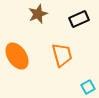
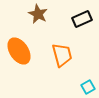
brown star: rotated 24 degrees counterclockwise
black rectangle: moved 3 px right
orange ellipse: moved 2 px right, 5 px up
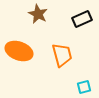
orange ellipse: rotated 36 degrees counterclockwise
cyan square: moved 4 px left; rotated 16 degrees clockwise
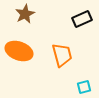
brown star: moved 13 px left; rotated 18 degrees clockwise
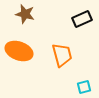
brown star: rotated 30 degrees counterclockwise
